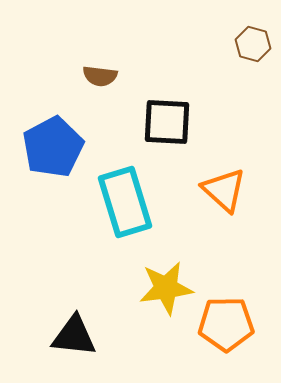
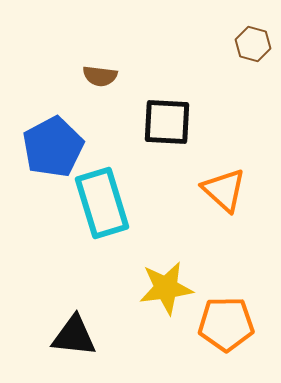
cyan rectangle: moved 23 px left, 1 px down
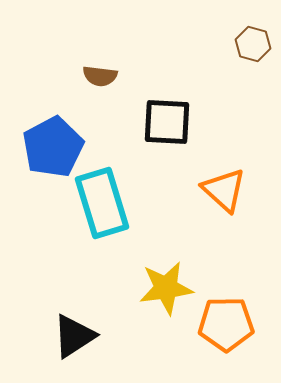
black triangle: rotated 39 degrees counterclockwise
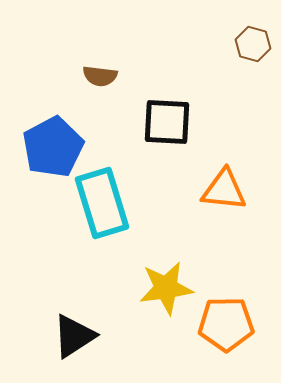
orange triangle: rotated 36 degrees counterclockwise
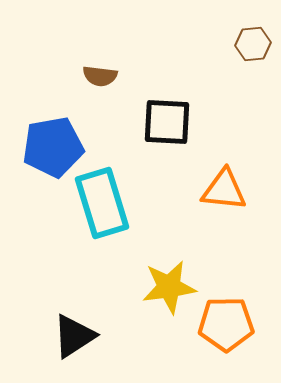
brown hexagon: rotated 20 degrees counterclockwise
blue pentagon: rotated 18 degrees clockwise
yellow star: moved 3 px right, 1 px up
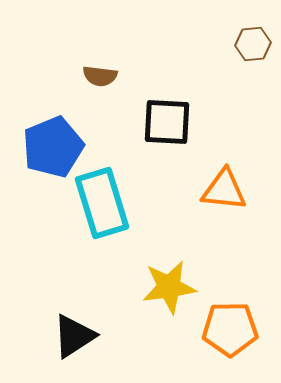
blue pentagon: rotated 12 degrees counterclockwise
orange pentagon: moved 4 px right, 5 px down
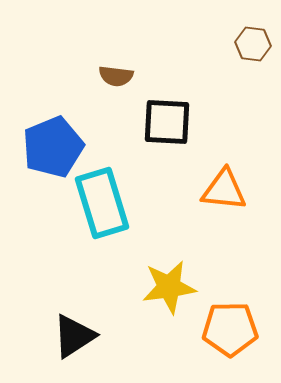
brown hexagon: rotated 12 degrees clockwise
brown semicircle: moved 16 px right
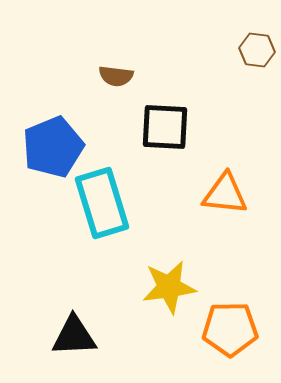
brown hexagon: moved 4 px right, 6 px down
black square: moved 2 px left, 5 px down
orange triangle: moved 1 px right, 4 px down
black triangle: rotated 30 degrees clockwise
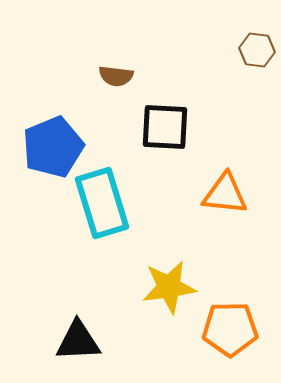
black triangle: moved 4 px right, 5 px down
